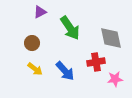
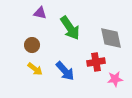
purple triangle: moved 1 px down; rotated 40 degrees clockwise
brown circle: moved 2 px down
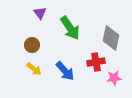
purple triangle: rotated 40 degrees clockwise
gray diamond: rotated 25 degrees clockwise
yellow arrow: moved 1 px left
pink star: moved 1 px left, 1 px up
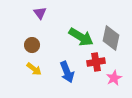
green arrow: moved 11 px right, 9 px down; rotated 25 degrees counterclockwise
blue arrow: moved 2 px right, 1 px down; rotated 20 degrees clockwise
pink star: rotated 21 degrees counterclockwise
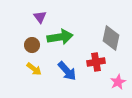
purple triangle: moved 4 px down
green arrow: moved 21 px left; rotated 40 degrees counterclockwise
blue arrow: moved 1 px up; rotated 20 degrees counterclockwise
pink star: moved 4 px right, 4 px down
